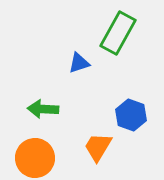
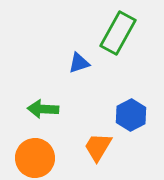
blue hexagon: rotated 12 degrees clockwise
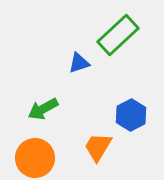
green rectangle: moved 2 px down; rotated 18 degrees clockwise
green arrow: rotated 32 degrees counterclockwise
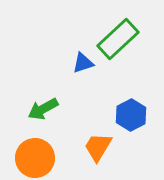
green rectangle: moved 4 px down
blue triangle: moved 4 px right
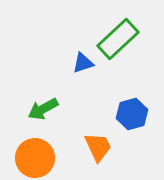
blue hexagon: moved 1 px right, 1 px up; rotated 12 degrees clockwise
orange trapezoid: rotated 124 degrees clockwise
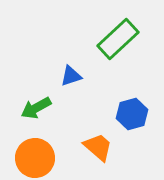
blue triangle: moved 12 px left, 13 px down
green arrow: moved 7 px left, 1 px up
orange trapezoid: rotated 24 degrees counterclockwise
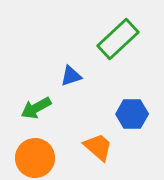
blue hexagon: rotated 16 degrees clockwise
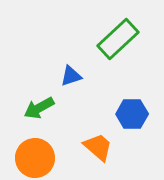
green arrow: moved 3 px right
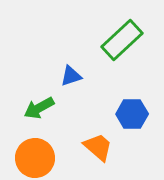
green rectangle: moved 4 px right, 1 px down
